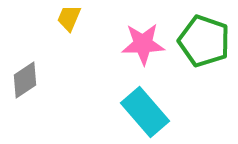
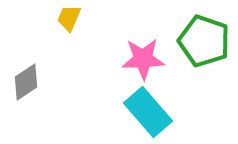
pink star: moved 15 px down
gray diamond: moved 1 px right, 2 px down
cyan rectangle: moved 3 px right
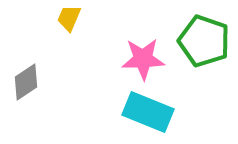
cyan rectangle: rotated 27 degrees counterclockwise
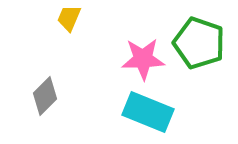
green pentagon: moved 5 px left, 2 px down
gray diamond: moved 19 px right, 14 px down; rotated 12 degrees counterclockwise
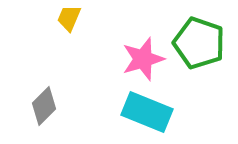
pink star: rotated 15 degrees counterclockwise
gray diamond: moved 1 px left, 10 px down
cyan rectangle: moved 1 px left
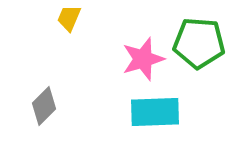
green pentagon: rotated 15 degrees counterclockwise
cyan rectangle: moved 8 px right; rotated 24 degrees counterclockwise
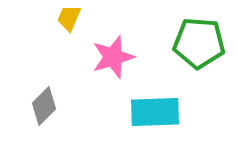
pink star: moved 30 px left, 2 px up
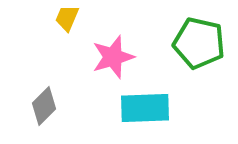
yellow trapezoid: moved 2 px left
green pentagon: rotated 9 degrees clockwise
cyan rectangle: moved 10 px left, 4 px up
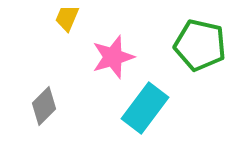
green pentagon: moved 1 px right, 2 px down
cyan rectangle: rotated 51 degrees counterclockwise
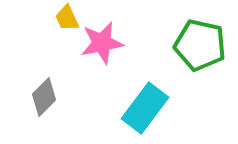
yellow trapezoid: rotated 48 degrees counterclockwise
pink star: moved 11 px left, 14 px up; rotated 6 degrees clockwise
gray diamond: moved 9 px up
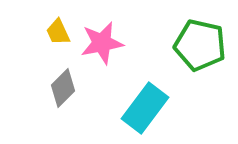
yellow trapezoid: moved 9 px left, 14 px down
gray diamond: moved 19 px right, 9 px up
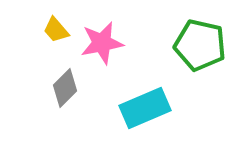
yellow trapezoid: moved 2 px left, 2 px up; rotated 16 degrees counterclockwise
gray diamond: moved 2 px right
cyan rectangle: rotated 30 degrees clockwise
